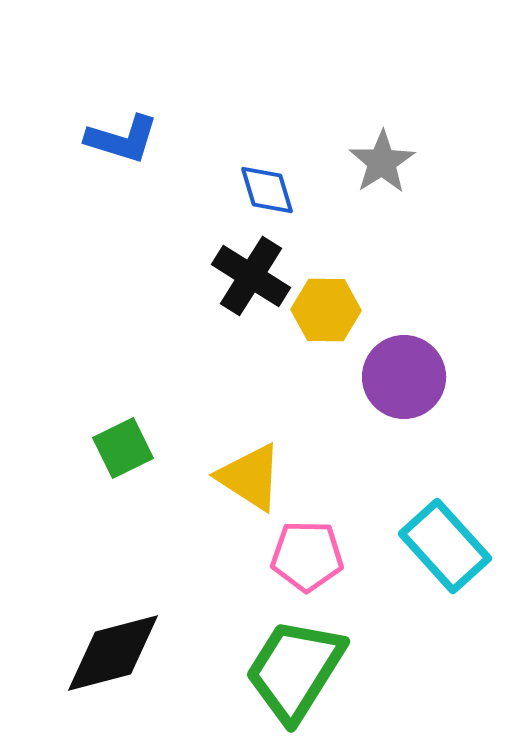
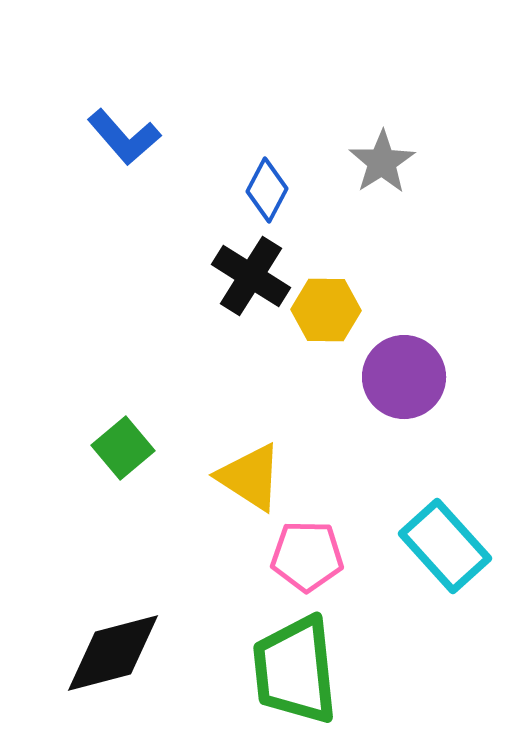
blue L-shape: moved 2 px right, 2 px up; rotated 32 degrees clockwise
blue diamond: rotated 44 degrees clockwise
green square: rotated 14 degrees counterclockwise
green trapezoid: rotated 38 degrees counterclockwise
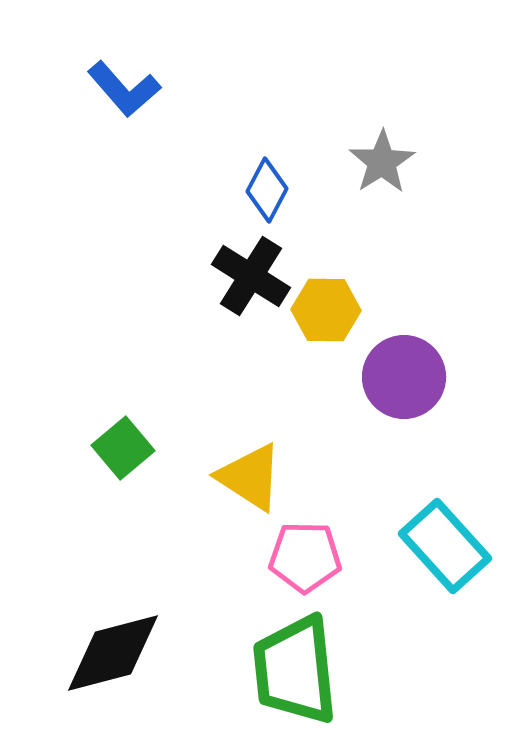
blue L-shape: moved 48 px up
pink pentagon: moved 2 px left, 1 px down
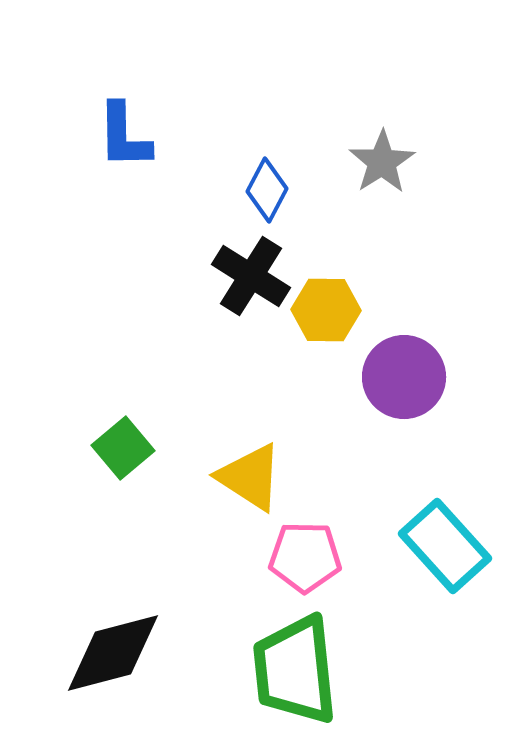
blue L-shape: moved 47 px down; rotated 40 degrees clockwise
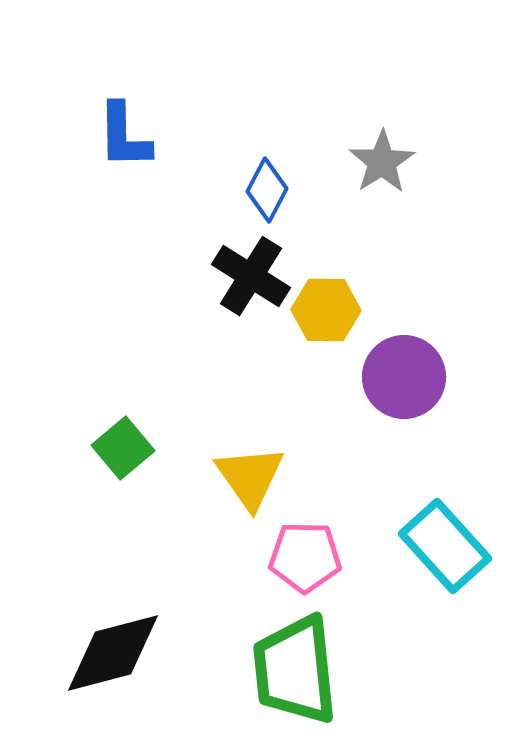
yellow triangle: rotated 22 degrees clockwise
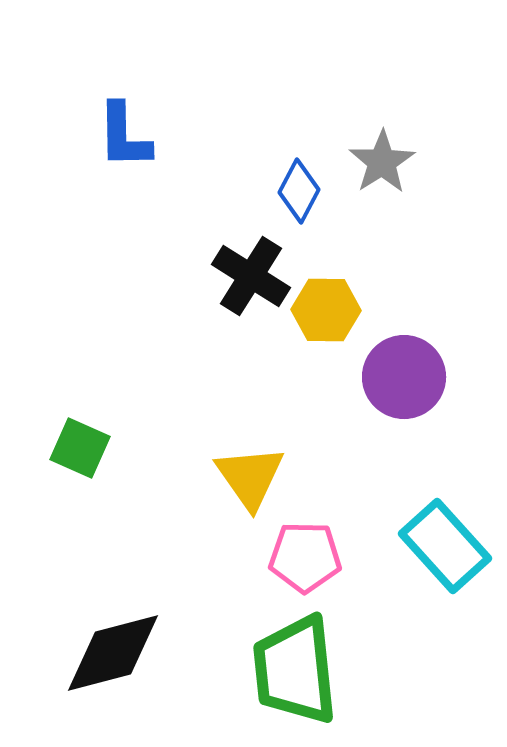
blue diamond: moved 32 px right, 1 px down
green square: moved 43 px left; rotated 26 degrees counterclockwise
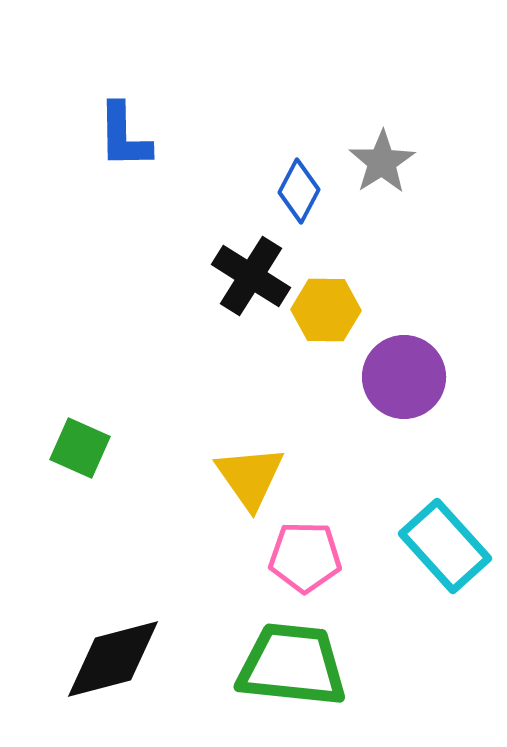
black diamond: moved 6 px down
green trapezoid: moved 3 px left, 5 px up; rotated 102 degrees clockwise
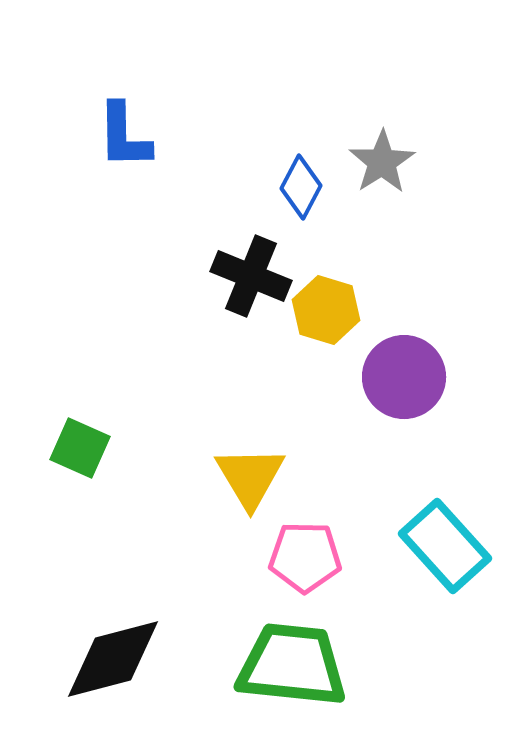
blue diamond: moved 2 px right, 4 px up
black cross: rotated 10 degrees counterclockwise
yellow hexagon: rotated 16 degrees clockwise
yellow triangle: rotated 4 degrees clockwise
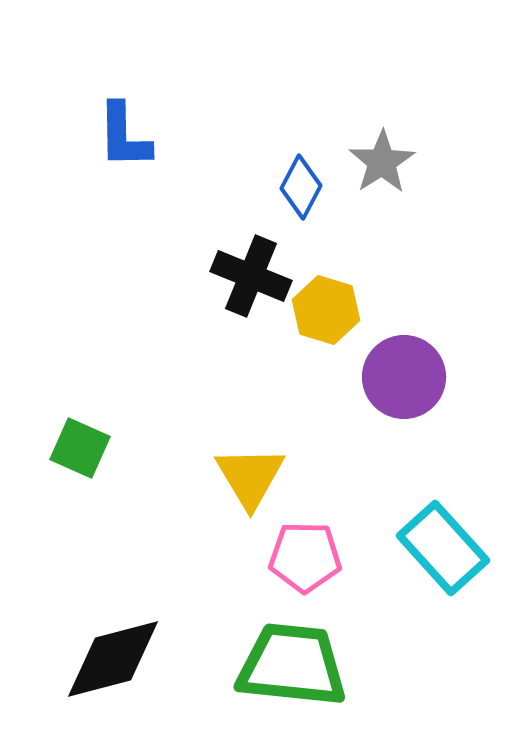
cyan rectangle: moved 2 px left, 2 px down
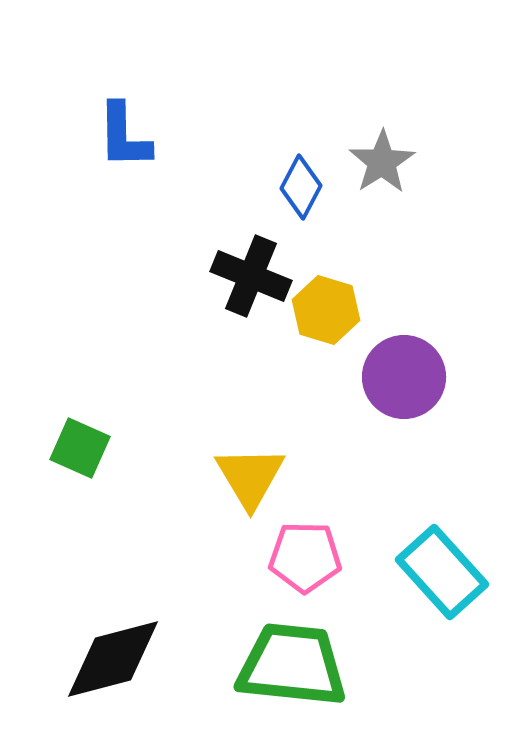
cyan rectangle: moved 1 px left, 24 px down
